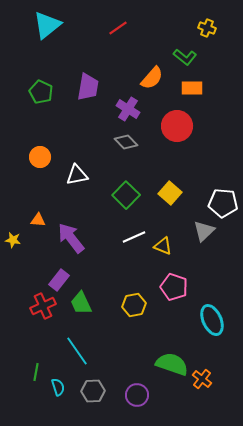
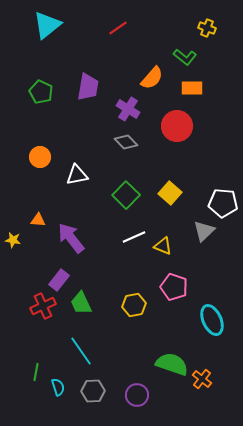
cyan line: moved 4 px right
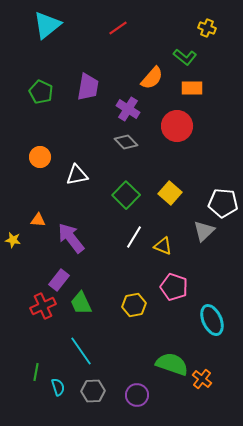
white line: rotated 35 degrees counterclockwise
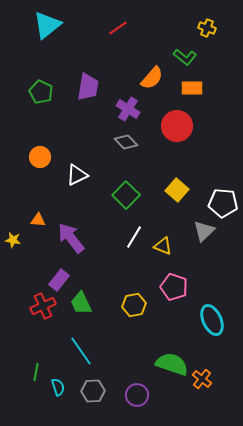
white triangle: rotated 15 degrees counterclockwise
yellow square: moved 7 px right, 3 px up
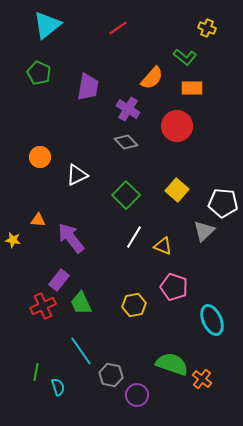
green pentagon: moved 2 px left, 19 px up
gray hexagon: moved 18 px right, 16 px up; rotated 15 degrees clockwise
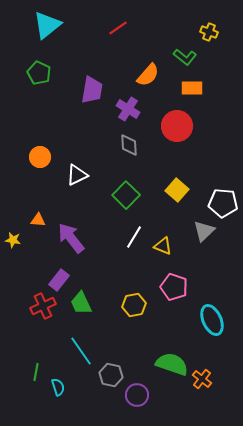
yellow cross: moved 2 px right, 4 px down
orange semicircle: moved 4 px left, 3 px up
purple trapezoid: moved 4 px right, 3 px down
gray diamond: moved 3 px right, 3 px down; rotated 40 degrees clockwise
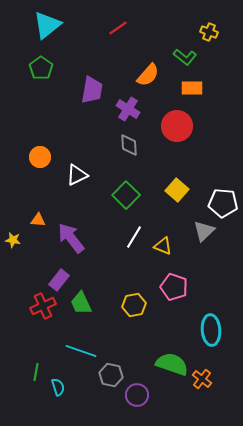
green pentagon: moved 2 px right, 5 px up; rotated 10 degrees clockwise
cyan ellipse: moved 1 px left, 10 px down; rotated 20 degrees clockwise
cyan line: rotated 36 degrees counterclockwise
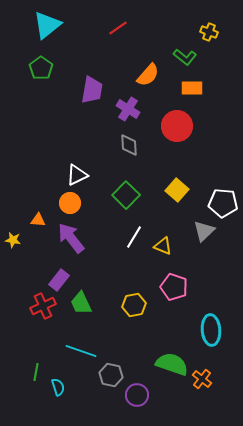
orange circle: moved 30 px right, 46 px down
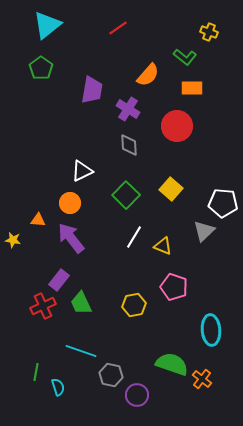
white triangle: moved 5 px right, 4 px up
yellow square: moved 6 px left, 1 px up
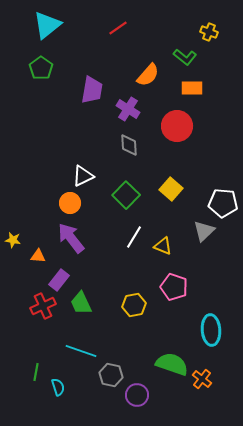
white triangle: moved 1 px right, 5 px down
orange triangle: moved 36 px down
